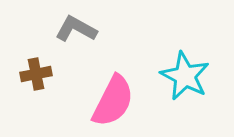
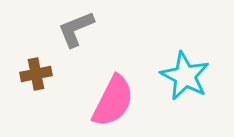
gray L-shape: rotated 51 degrees counterclockwise
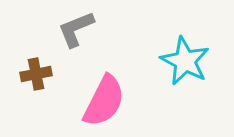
cyan star: moved 15 px up
pink semicircle: moved 9 px left
